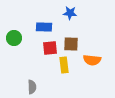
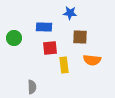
brown square: moved 9 px right, 7 px up
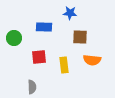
red square: moved 11 px left, 9 px down
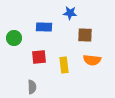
brown square: moved 5 px right, 2 px up
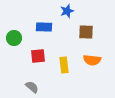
blue star: moved 3 px left, 2 px up; rotated 24 degrees counterclockwise
brown square: moved 1 px right, 3 px up
red square: moved 1 px left, 1 px up
gray semicircle: rotated 48 degrees counterclockwise
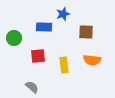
blue star: moved 4 px left, 3 px down
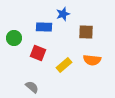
red square: moved 3 px up; rotated 28 degrees clockwise
yellow rectangle: rotated 56 degrees clockwise
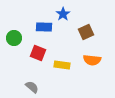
blue star: rotated 16 degrees counterclockwise
brown square: rotated 28 degrees counterclockwise
yellow rectangle: moved 2 px left; rotated 49 degrees clockwise
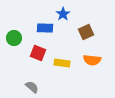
blue rectangle: moved 1 px right, 1 px down
yellow rectangle: moved 2 px up
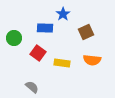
red square: rotated 14 degrees clockwise
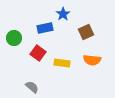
blue rectangle: rotated 14 degrees counterclockwise
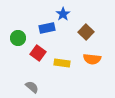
blue rectangle: moved 2 px right
brown square: rotated 21 degrees counterclockwise
green circle: moved 4 px right
orange semicircle: moved 1 px up
